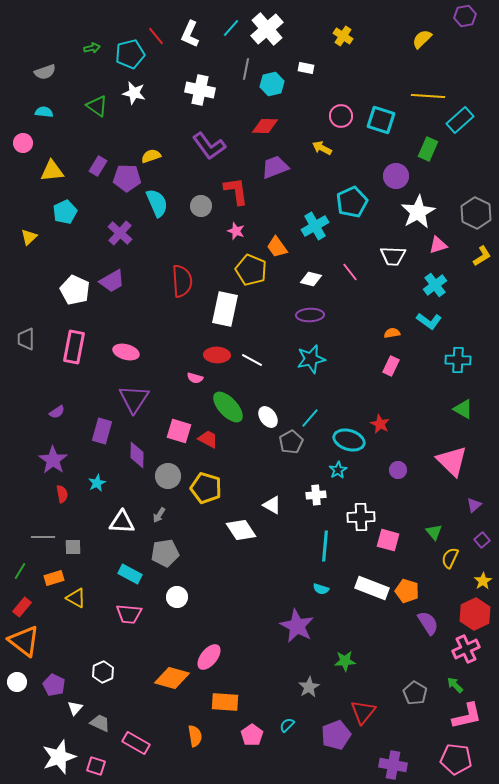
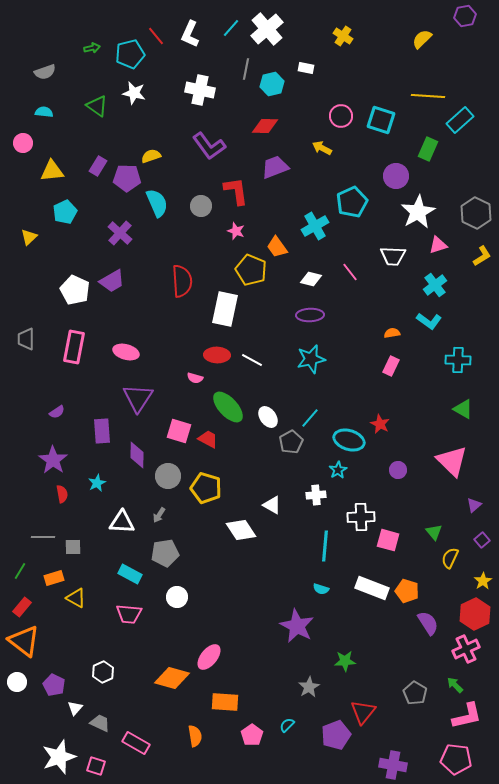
purple triangle at (134, 399): moved 4 px right, 1 px up
purple rectangle at (102, 431): rotated 20 degrees counterclockwise
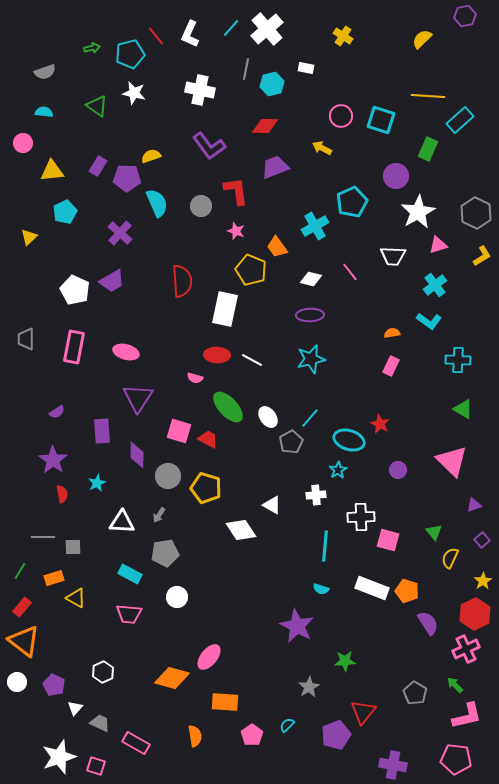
purple triangle at (474, 505): rotated 21 degrees clockwise
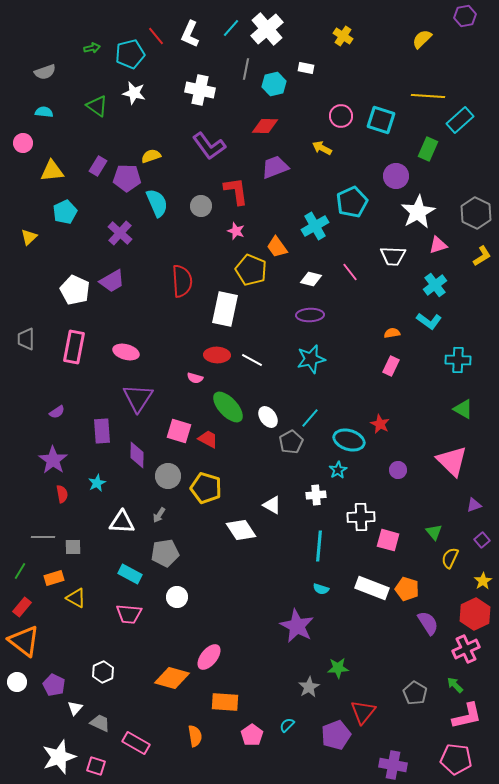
cyan hexagon at (272, 84): moved 2 px right
cyan line at (325, 546): moved 6 px left
orange pentagon at (407, 591): moved 2 px up
green star at (345, 661): moved 7 px left, 7 px down
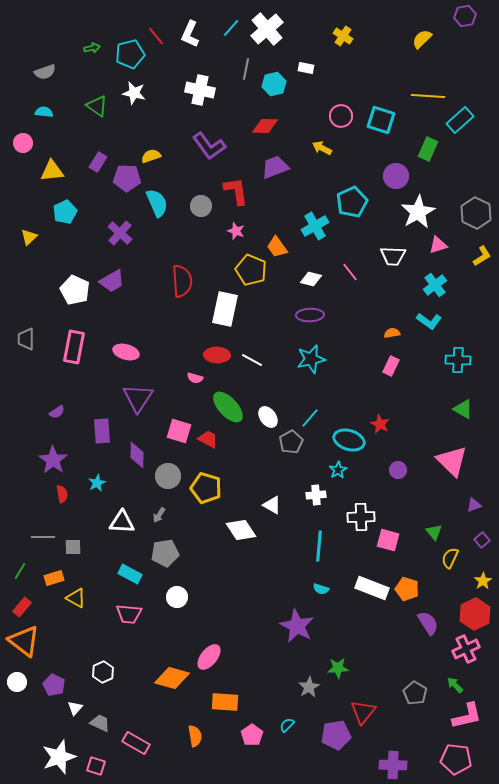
purple rectangle at (98, 166): moved 4 px up
purple pentagon at (336, 735): rotated 12 degrees clockwise
purple cross at (393, 765): rotated 8 degrees counterclockwise
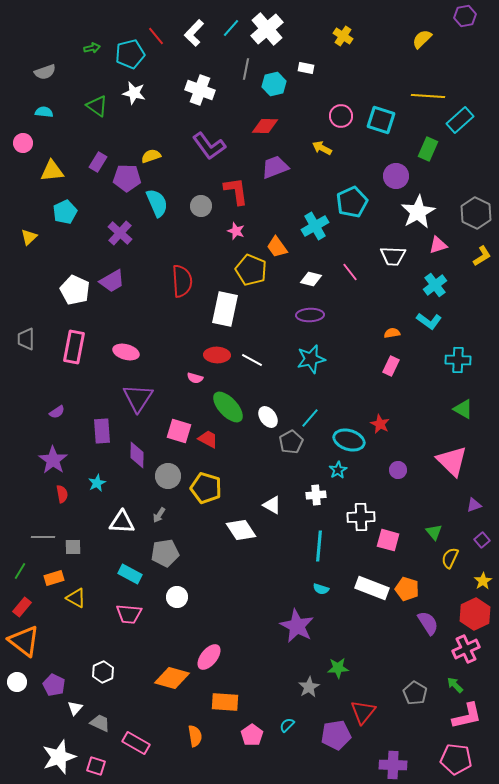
white L-shape at (190, 34): moved 4 px right, 1 px up; rotated 20 degrees clockwise
white cross at (200, 90): rotated 8 degrees clockwise
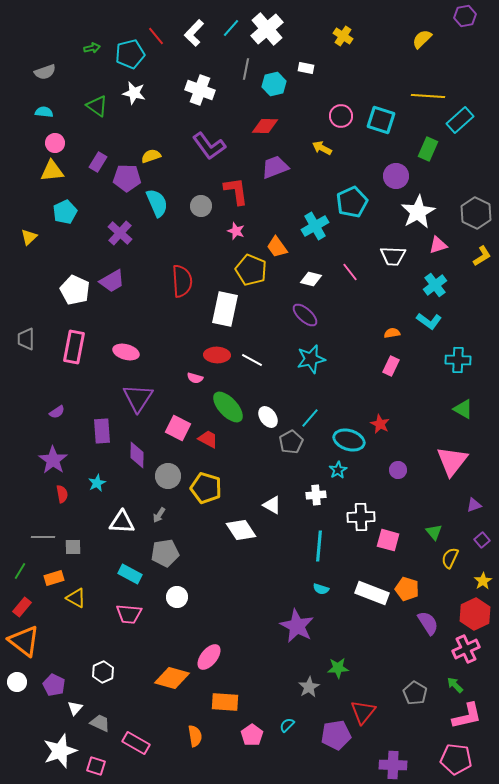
pink circle at (23, 143): moved 32 px right
purple ellipse at (310, 315): moved 5 px left; rotated 44 degrees clockwise
pink square at (179, 431): moved 1 px left, 3 px up; rotated 10 degrees clockwise
pink triangle at (452, 461): rotated 24 degrees clockwise
white rectangle at (372, 588): moved 5 px down
white star at (59, 757): moved 1 px right, 6 px up
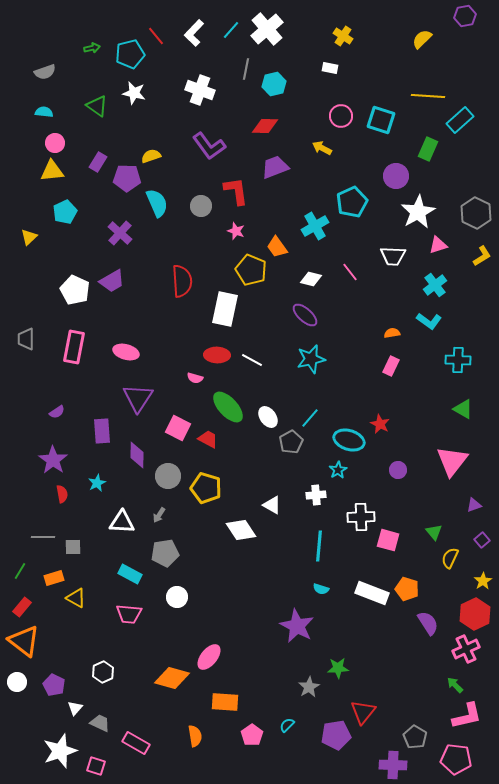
cyan line at (231, 28): moved 2 px down
white rectangle at (306, 68): moved 24 px right
gray pentagon at (415, 693): moved 44 px down
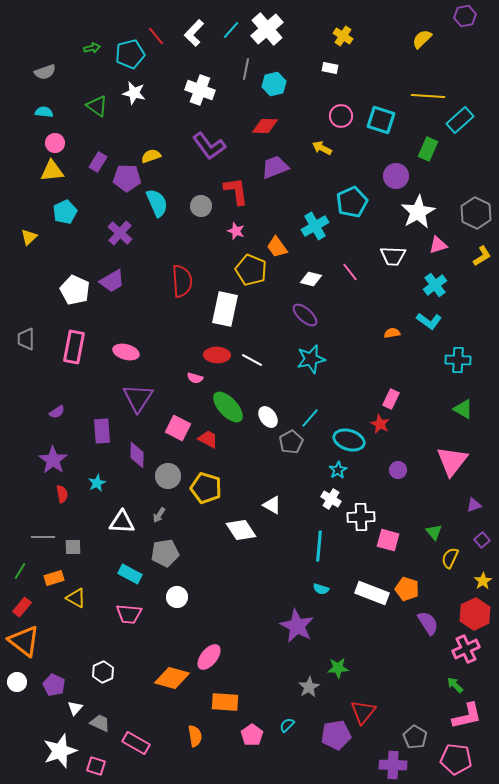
pink rectangle at (391, 366): moved 33 px down
white cross at (316, 495): moved 15 px right, 4 px down; rotated 36 degrees clockwise
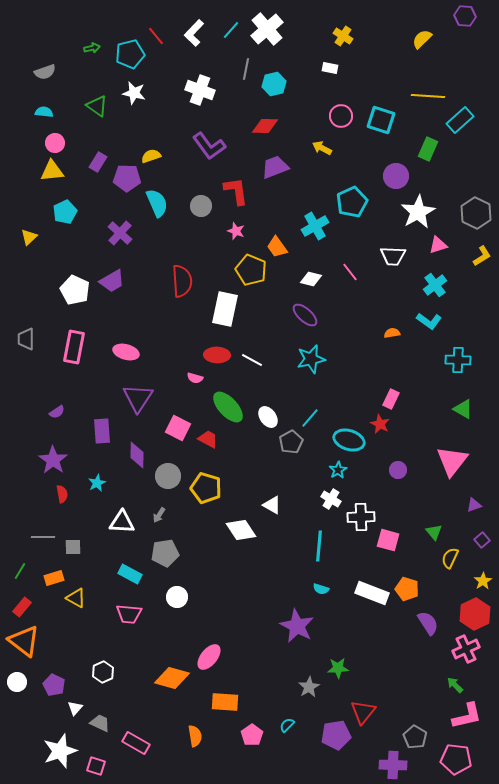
purple hexagon at (465, 16): rotated 15 degrees clockwise
